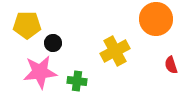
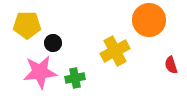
orange circle: moved 7 px left, 1 px down
green cross: moved 2 px left, 3 px up; rotated 18 degrees counterclockwise
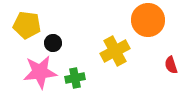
orange circle: moved 1 px left
yellow pentagon: rotated 8 degrees clockwise
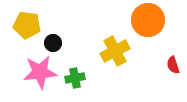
red semicircle: moved 2 px right
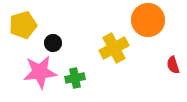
yellow pentagon: moved 4 px left; rotated 24 degrees counterclockwise
yellow cross: moved 1 px left, 3 px up
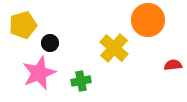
black circle: moved 3 px left
yellow cross: rotated 20 degrees counterclockwise
red semicircle: rotated 102 degrees clockwise
pink star: moved 1 px left, 1 px down; rotated 16 degrees counterclockwise
green cross: moved 6 px right, 3 px down
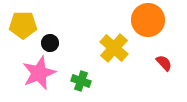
yellow pentagon: rotated 16 degrees clockwise
red semicircle: moved 9 px left, 2 px up; rotated 54 degrees clockwise
green cross: rotated 30 degrees clockwise
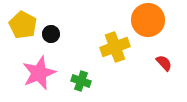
yellow pentagon: rotated 28 degrees clockwise
black circle: moved 1 px right, 9 px up
yellow cross: moved 1 px right, 1 px up; rotated 28 degrees clockwise
